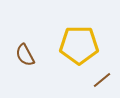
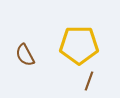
brown line: moved 13 px left, 1 px down; rotated 30 degrees counterclockwise
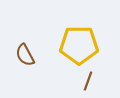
brown line: moved 1 px left
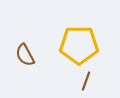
brown line: moved 2 px left
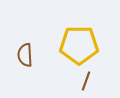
brown semicircle: rotated 25 degrees clockwise
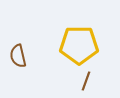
brown semicircle: moved 7 px left, 1 px down; rotated 10 degrees counterclockwise
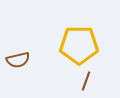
brown semicircle: moved 4 px down; rotated 90 degrees counterclockwise
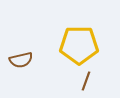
brown semicircle: moved 3 px right
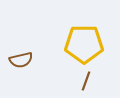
yellow pentagon: moved 5 px right, 1 px up
